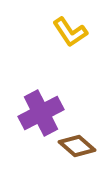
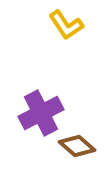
yellow L-shape: moved 4 px left, 7 px up
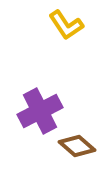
purple cross: moved 1 px left, 2 px up
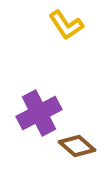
purple cross: moved 1 px left, 2 px down
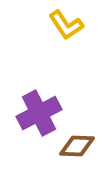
brown diamond: rotated 39 degrees counterclockwise
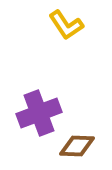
purple cross: rotated 6 degrees clockwise
